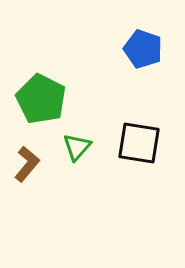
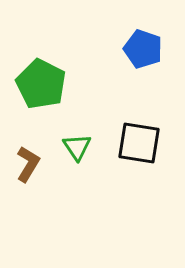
green pentagon: moved 15 px up
green triangle: rotated 16 degrees counterclockwise
brown L-shape: moved 1 px right; rotated 9 degrees counterclockwise
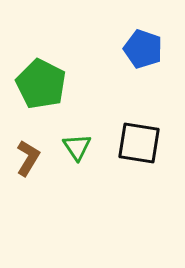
brown L-shape: moved 6 px up
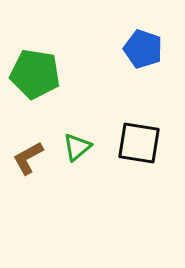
green pentagon: moved 6 px left, 10 px up; rotated 18 degrees counterclockwise
green triangle: rotated 24 degrees clockwise
brown L-shape: rotated 150 degrees counterclockwise
